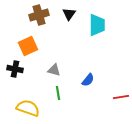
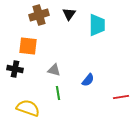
orange square: rotated 30 degrees clockwise
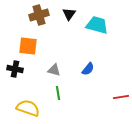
cyan trapezoid: rotated 75 degrees counterclockwise
blue semicircle: moved 11 px up
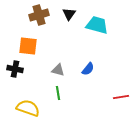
gray triangle: moved 4 px right
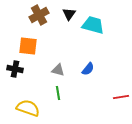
brown cross: rotated 12 degrees counterclockwise
cyan trapezoid: moved 4 px left
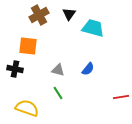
cyan trapezoid: moved 3 px down
green line: rotated 24 degrees counterclockwise
yellow semicircle: moved 1 px left
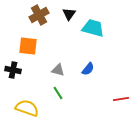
black cross: moved 2 px left, 1 px down
red line: moved 2 px down
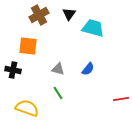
gray triangle: moved 1 px up
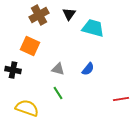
orange square: moved 2 px right; rotated 18 degrees clockwise
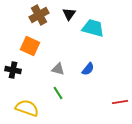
red line: moved 1 px left, 3 px down
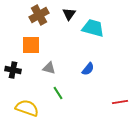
orange square: moved 1 px right, 1 px up; rotated 24 degrees counterclockwise
gray triangle: moved 9 px left, 1 px up
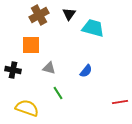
blue semicircle: moved 2 px left, 2 px down
